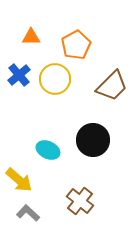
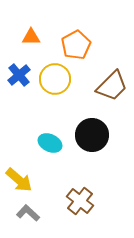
black circle: moved 1 px left, 5 px up
cyan ellipse: moved 2 px right, 7 px up
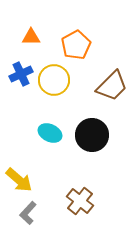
blue cross: moved 2 px right, 1 px up; rotated 15 degrees clockwise
yellow circle: moved 1 px left, 1 px down
cyan ellipse: moved 10 px up
gray L-shape: rotated 90 degrees counterclockwise
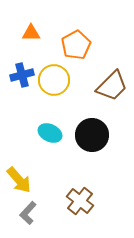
orange triangle: moved 4 px up
blue cross: moved 1 px right, 1 px down; rotated 10 degrees clockwise
yellow arrow: rotated 8 degrees clockwise
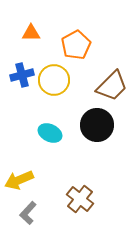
black circle: moved 5 px right, 10 px up
yellow arrow: rotated 108 degrees clockwise
brown cross: moved 2 px up
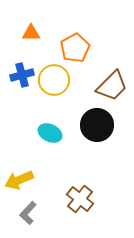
orange pentagon: moved 1 px left, 3 px down
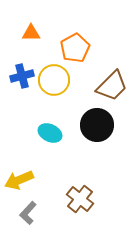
blue cross: moved 1 px down
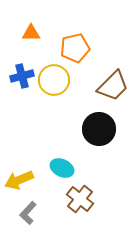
orange pentagon: rotated 16 degrees clockwise
brown trapezoid: moved 1 px right
black circle: moved 2 px right, 4 px down
cyan ellipse: moved 12 px right, 35 px down
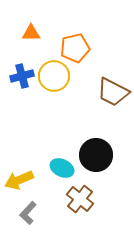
yellow circle: moved 4 px up
brown trapezoid: moved 6 px down; rotated 72 degrees clockwise
black circle: moved 3 px left, 26 px down
